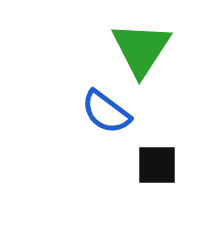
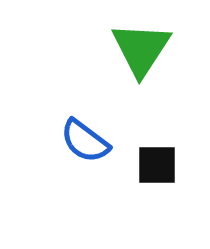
blue semicircle: moved 21 px left, 29 px down
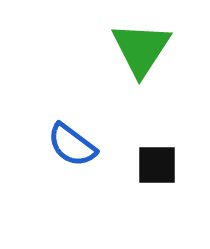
blue semicircle: moved 13 px left, 4 px down
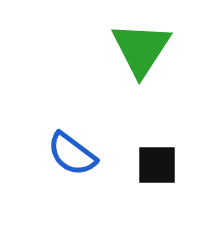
blue semicircle: moved 9 px down
